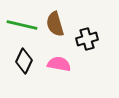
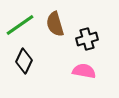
green line: moved 2 px left; rotated 48 degrees counterclockwise
pink semicircle: moved 25 px right, 7 px down
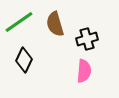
green line: moved 1 px left, 3 px up
black diamond: moved 1 px up
pink semicircle: rotated 85 degrees clockwise
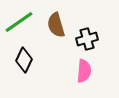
brown semicircle: moved 1 px right, 1 px down
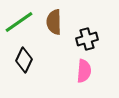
brown semicircle: moved 2 px left, 3 px up; rotated 15 degrees clockwise
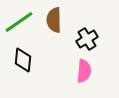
brown semicircle: moved 2 px up
black cross: rotated 15 degrees counterclockwise
black diamond: moved 1 px left; rotated 20 degrees counterclockwise
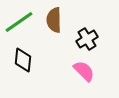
pink semicircle: rotated 50 degrees counterclockwise
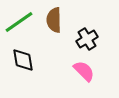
black diamond: rotated 15 degrees counterclockwise
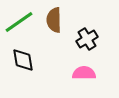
pink semicircle: moved 2 px down; rotated 45 degrees counterclockwise
